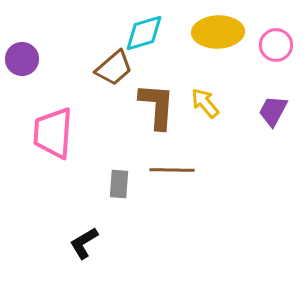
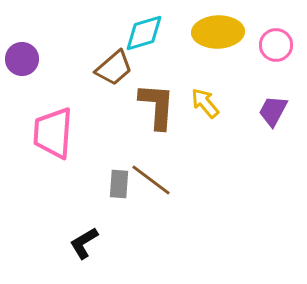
brown line: moved 21 px left, 10 px down; rotated 36 degrees clockwise
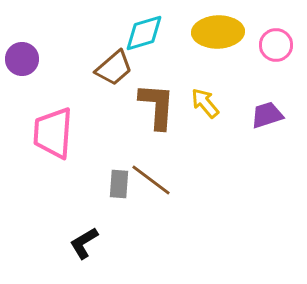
purple trapezoid: moved 6 px left, 4 px down; rotated 44 degrees clockwise
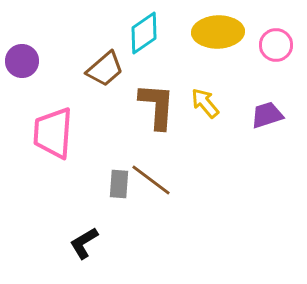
cyan diamond: rotated 18 degrees counterclockwise
purple circle: moved 2 px down
brown trapezoid: moved 9 px left, 1 px down
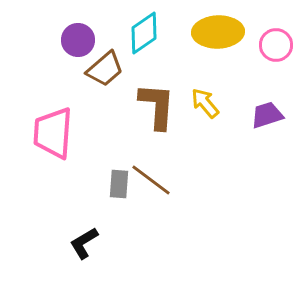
purple circle: moved 56 px right, 21 px up
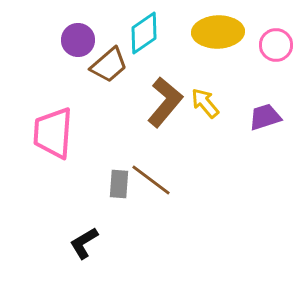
brown trapezoid: moved 4 px right, 4 px up
brown L-shape: moved 8 px right, 4 px up; rotated 36 degrees clockwise
purple trapezoid: moved 2 px left, 2 px down
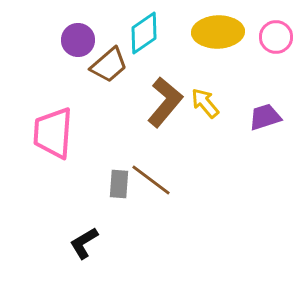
pink circle: moved 8 px up
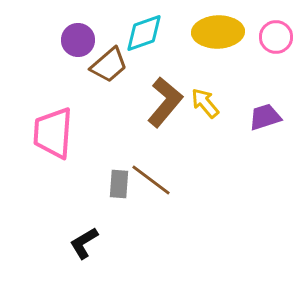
cyan diamond: rotated 15 degrees clockwise
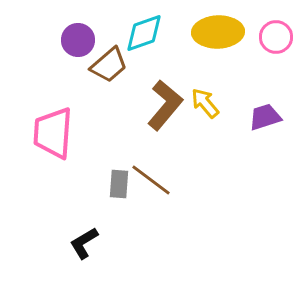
brown L-shape: moved 3 px down
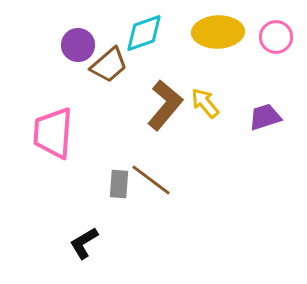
purple circle: moved 5 px down
